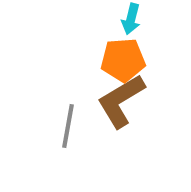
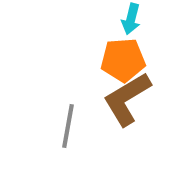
brown L-shape: moved 6 px right, 2 px up
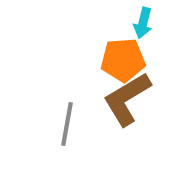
cyan arrow: moved 12 px right, 4 px down
gray line: moved 1 px left, 2 px up
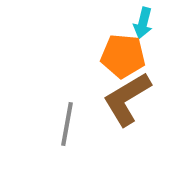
orange pentagon: moved 4 px up; rotated 9 degrees clockwise
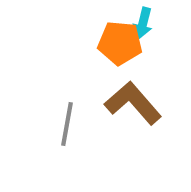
orange pentagon: moved 3 px left, 13 px up
brown L-shape: moved 6 px right, 4 px down; rotated 80 degrees clockwise
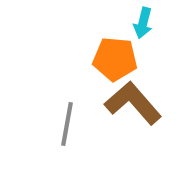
orange pentagon: moved 5 px left, 16 px down
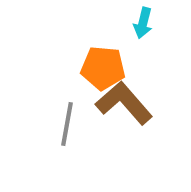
orange pentagon: moved 12 px left, 9 px down
brown L-shape: moved 9 px left
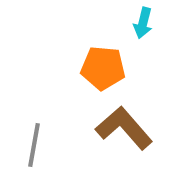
brown L-shape: moved 25 px down
gray line: moved 33 px left, 21 px down
